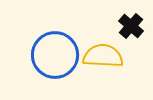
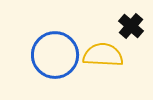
yellow semicircle: moved 1 px up
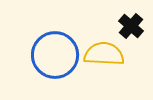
yellow semicircle: moved 1 px right, 1 px up
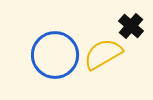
yellow semicircle: moved 1 px left; rotated 33 degrees counterclockwise
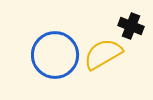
black cross: rotated 20 degrees counterclockwise
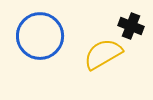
blue circle: moved 15 px left, 19 px up
